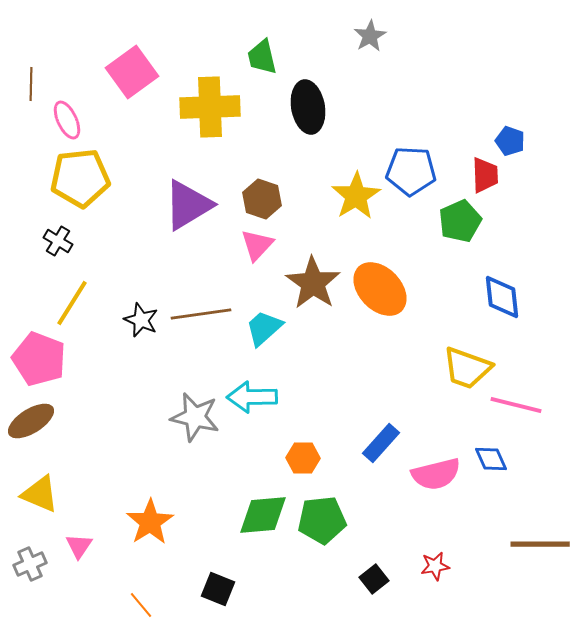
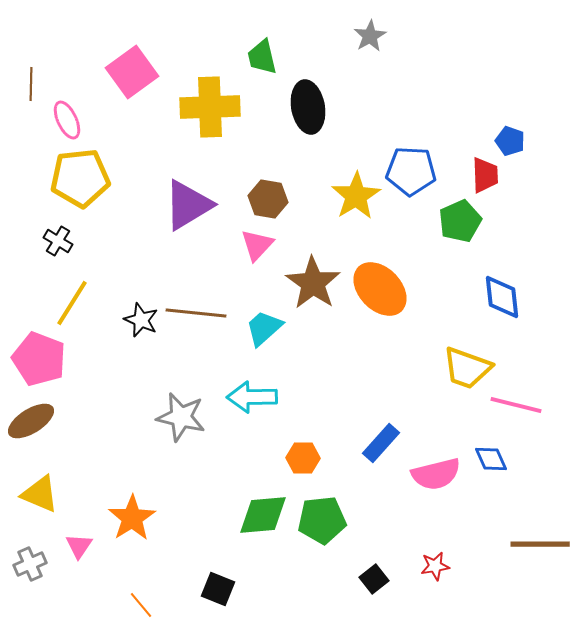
brown hexagon at (262, 199): moved 6 px right; rotated 9 degrees counterclockwise
brown line at (201, 314): moved 5 px left, 1 px up; rotated 14 degrees clockwise
gray star at (195, 417): moved 14 px left
orange star at (150, 522): moved 18 px left, 4 px up
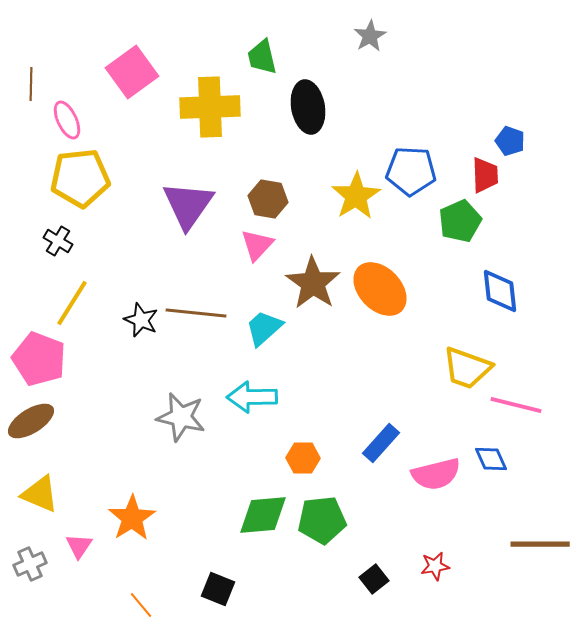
purple triangle at (188, 205): rotated 24 degrees counterclockwise
blue diamond at (502, 297): moved 2 px left, 6 px up
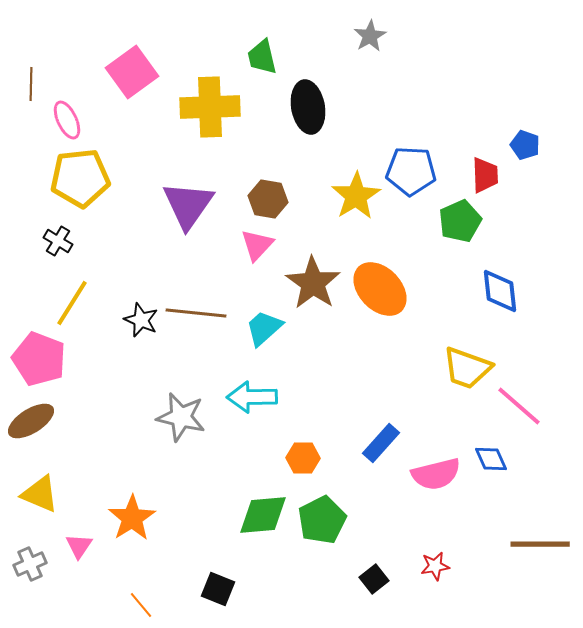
blue pentagon at (510, 141): moved 15 px right, 4 px down
pink line at (516, 405): moved 3 px right, 1 px down; rotated 27 degrees clockwise
green pentagon at (322, 520): rotated 21 degrees counterclockwise
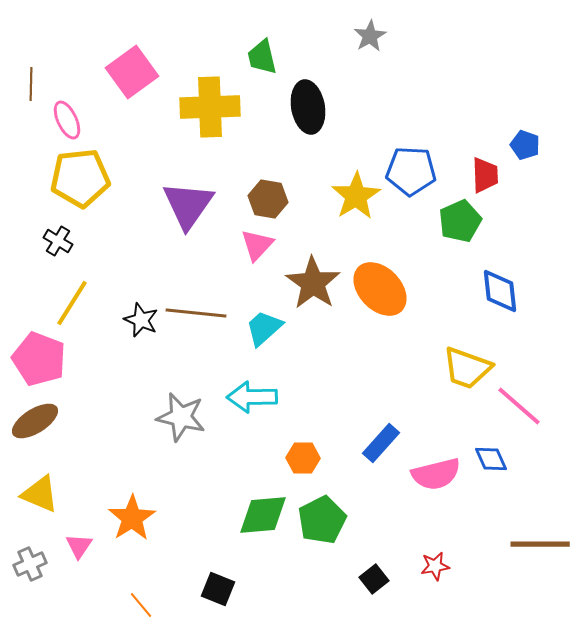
brown ellipse at (31, 421): moved 4 px right
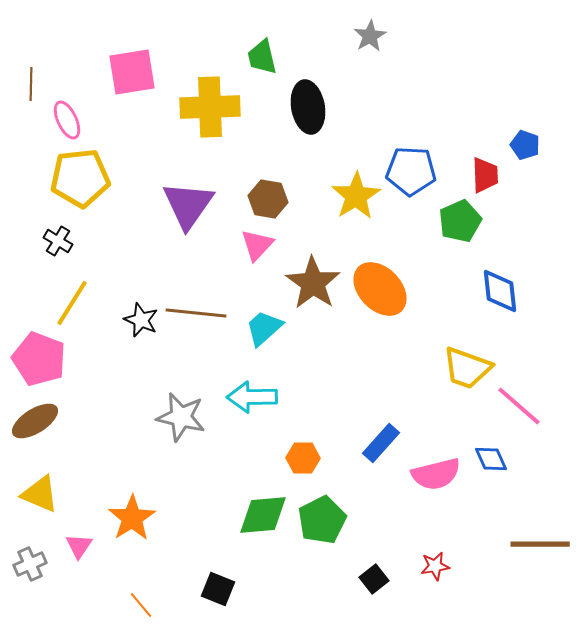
pink square at (132, 72): rotated 27 degrees clockwise
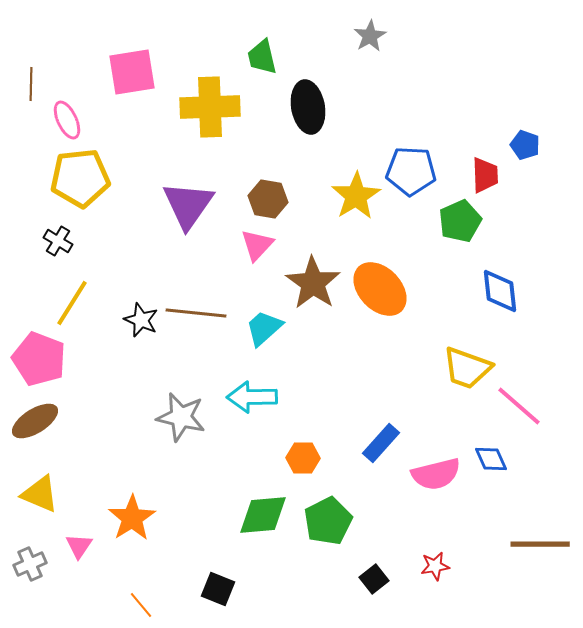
green pentagon at (322, 520): moved 6 px right, 1 px down
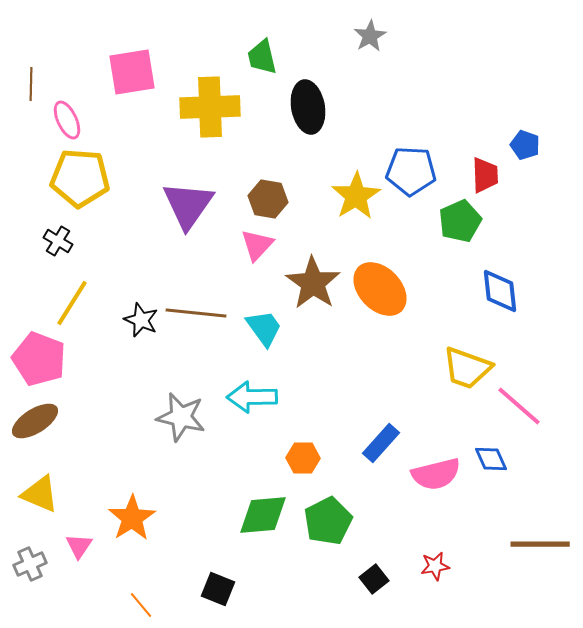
yellow pentagon at (80, 178): rotated 10 degrees clockwise
cyan trapezoid at (264, 328): rotated 96 degrees clockwise
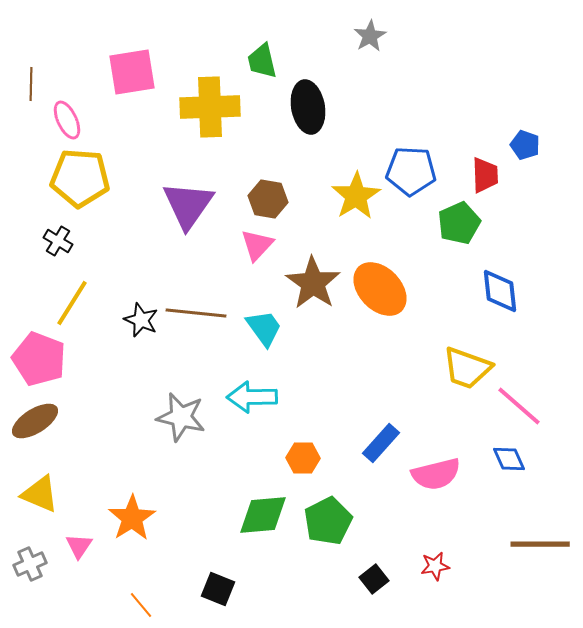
green trapezoid at (262, 57): moved 4 px down
green pentagon at (460, 221): moved 1 px left, 2 px down
blue diamond at (491, 459): moved 18 px right
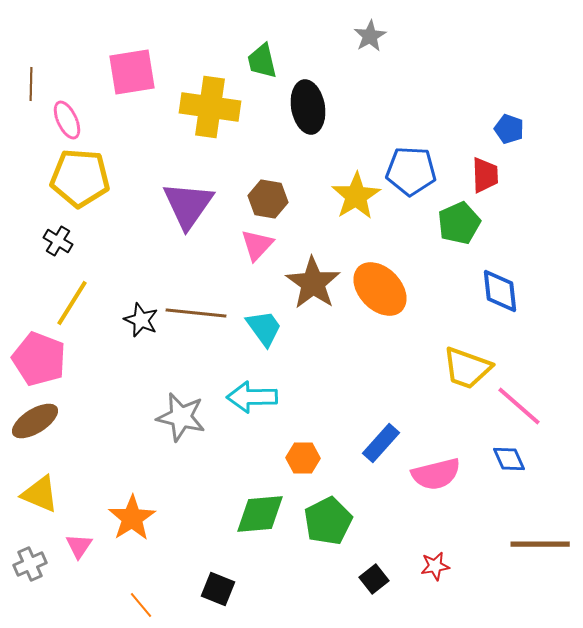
yellow cross at (210, 107): rotated 10 degrees clockwise
blue pentagon at (525, 145): moved 16 px left, 16 px up
green diamond at (263, 515): moved 3 px left, 1 px up
